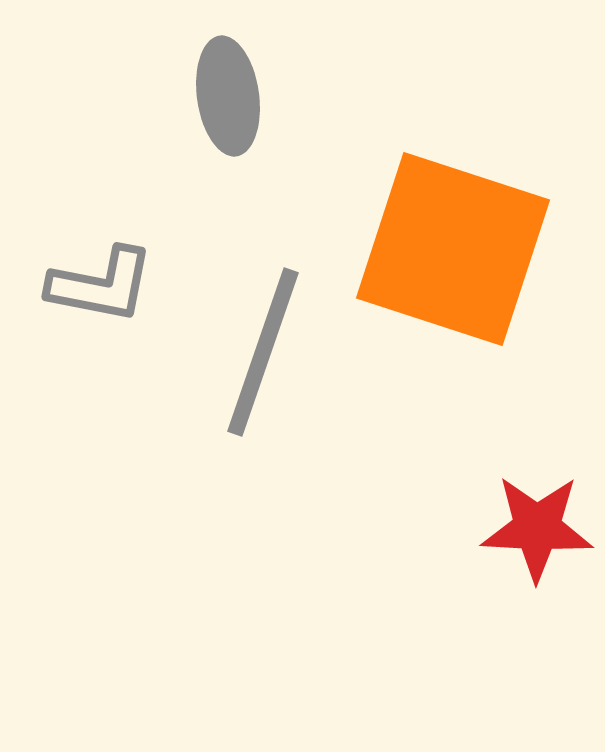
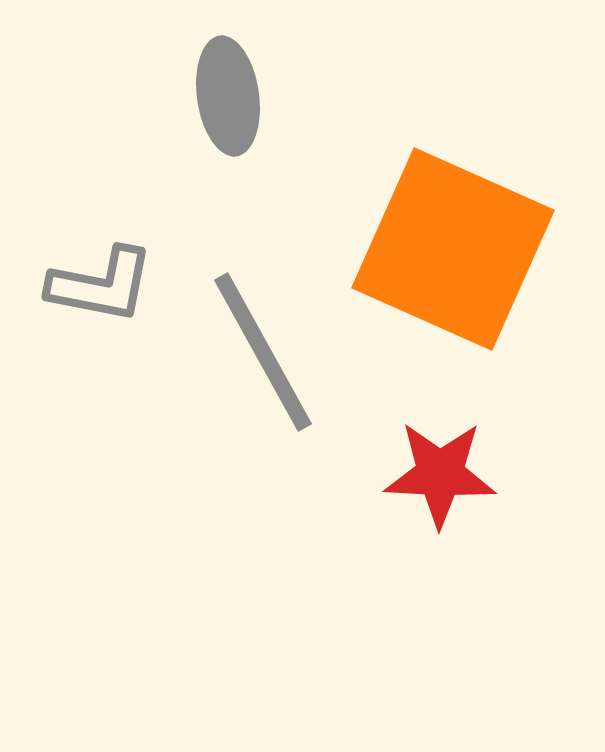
orange square: rotated 6 degrees clockwise
gray line: rotated 48 degrees counterclockwise
red star: moved 97 px left, 54 px up
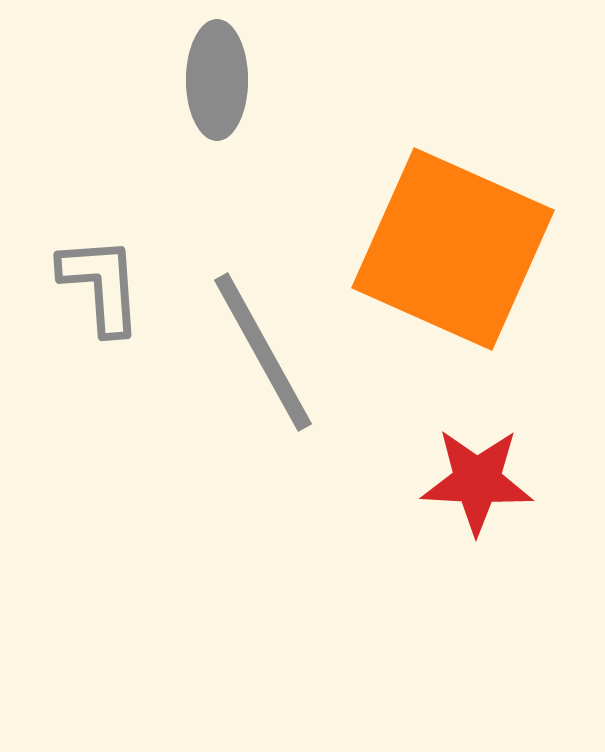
gray ellipse: moved 11 px left, 16 px up; rotated 8 degrees clockwise
gray L-shape: rotated 105 degrees counterclockwise
red star: moved 37 px right, 7 px down
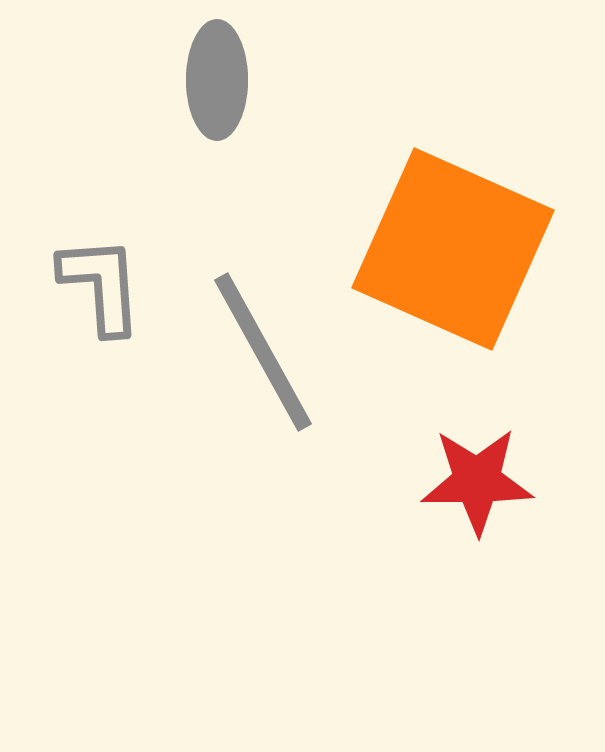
red star: rotated 3 degrees counterclockwise
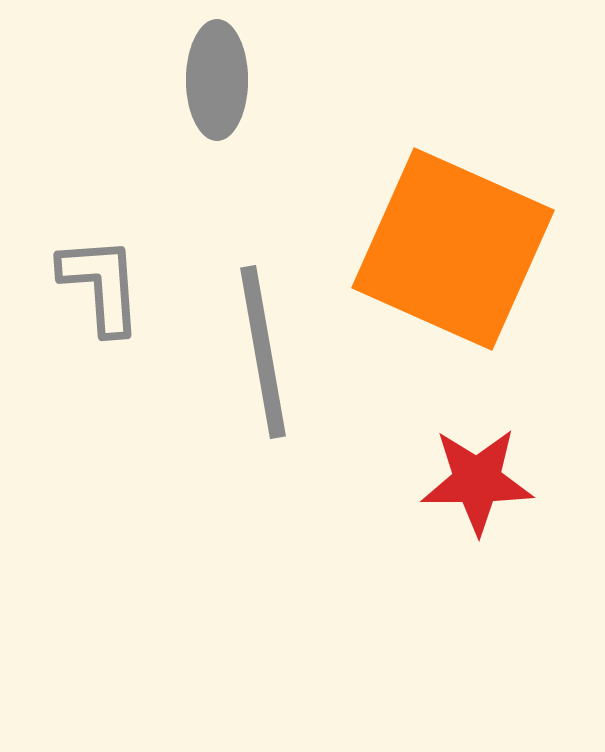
gray line: rotated 19 degrees clockwise
